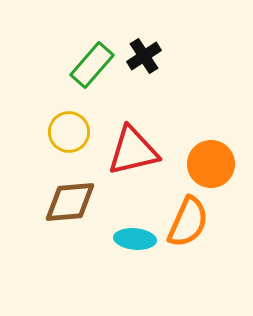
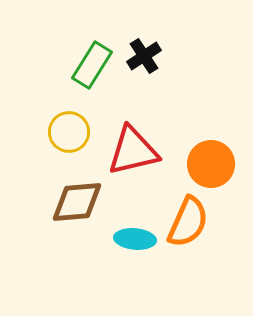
green rectangle: rotated 9 degrees counterclockwise
brown diamond: moved 7 px right
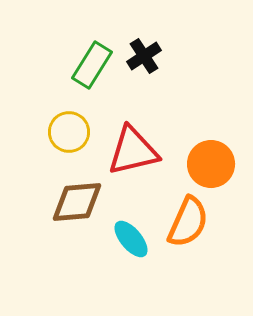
cyan ellipse: moved 4 px left; rotated 45 degrees clockwise
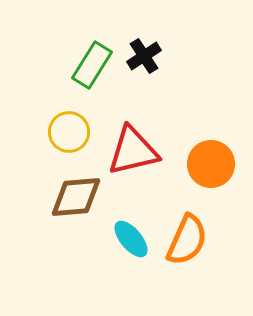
brown diamond: moved 1 px left, 5 px up
orange semicircle: moved 1 px left, 18 px down
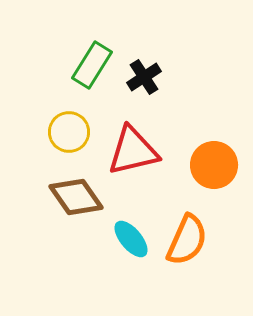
black cross: moved 21 px down
orange circle: moved 3 px right, 1 px down
brown diamond: rotated 60 degrees clockwise
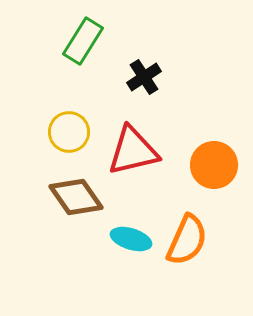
green rectangle: moved 9 px left, 24 px up
cyan ellipse: rotated 33 degrees counterclockwise
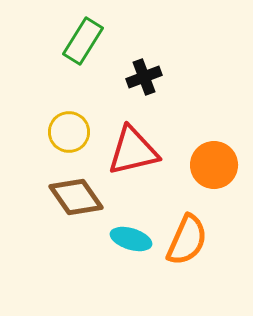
black cross: rotated 12 degrees clockwise
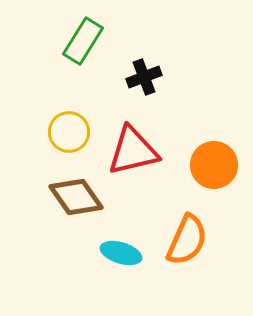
cyan ellipse: moved 10 px left, 14 px down
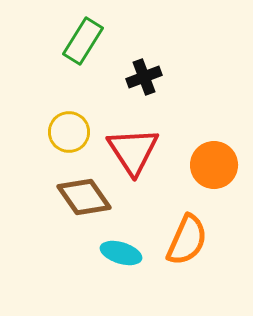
red triangle: rotated 50 degrees counterclockwise
brown diamond: moved 8 px right
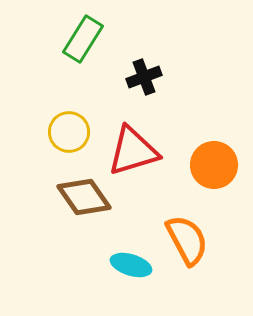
green rectangle: moved 2 px up
red triangle: rotated 46 degrees clockwise
orange semicircle: rotated 52 degrees counterclockwise
cyan ellipse: moved 10 px right, 12 px down
